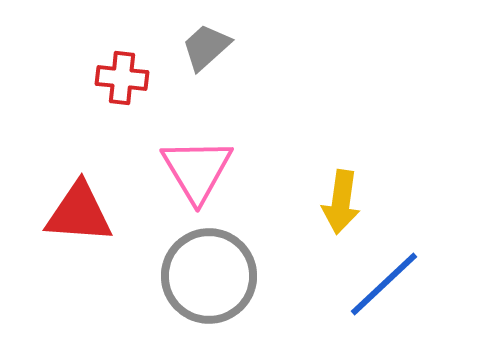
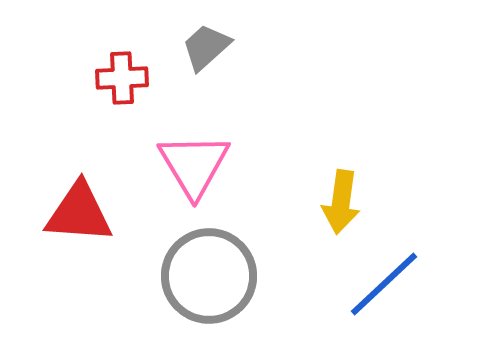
red cross: rotated 9 degrees counterclockwise
pink triangle: moved 3 px left, 5 px up
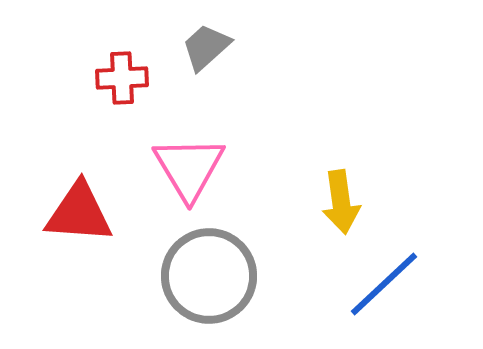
pink triangle: moved 5 px left, 3 px down
yellow arrow: rotated 16 degrees counterclockwise
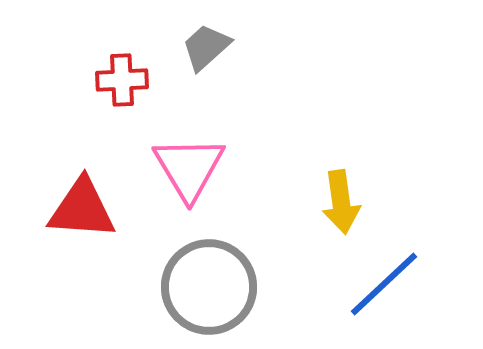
red cross: moved 2 px down
red triangle: moved 3 px right, 4 px up
gray circle: moved 11 px down
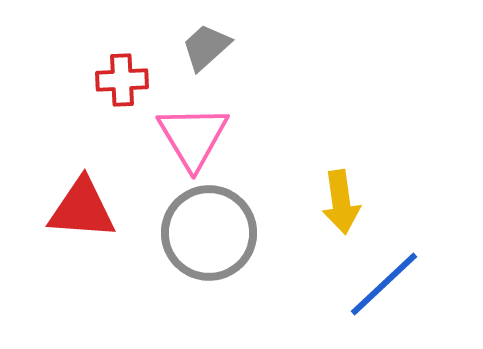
pink triangle: moved 4 px right, 31 px up
gray circle: moved 54 px up
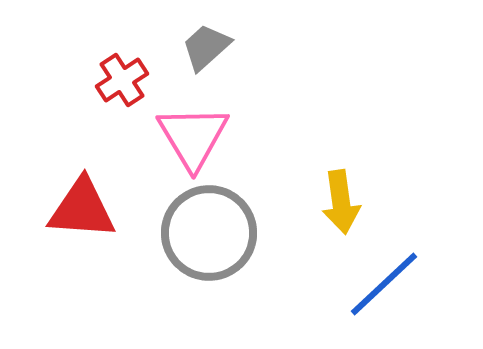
red cross: rotated 30 degrees counterclockwise
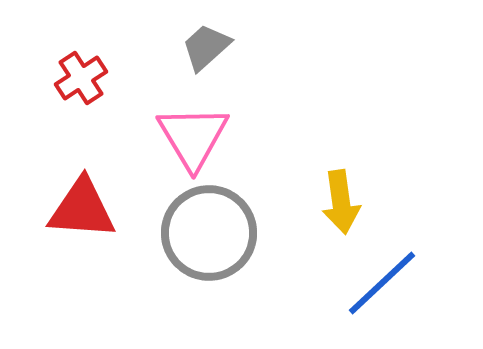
red cross: moved 41 px left, 2 px up
blue line: moved 2 px left, 1 px up
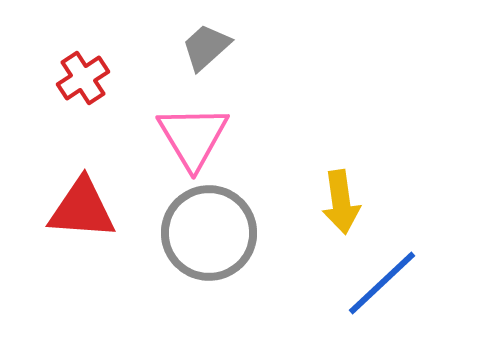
red cross: moved 2 px right
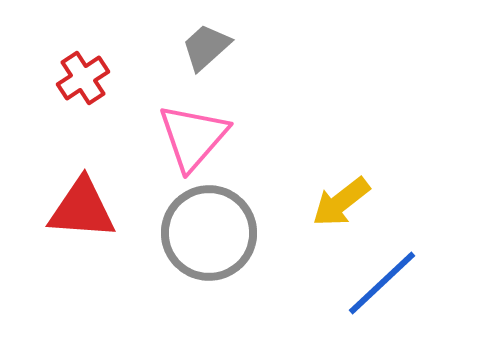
pink triangle: rotated 12 degrees clockwise
yellow arrow: rotated 60 degrees clockwise
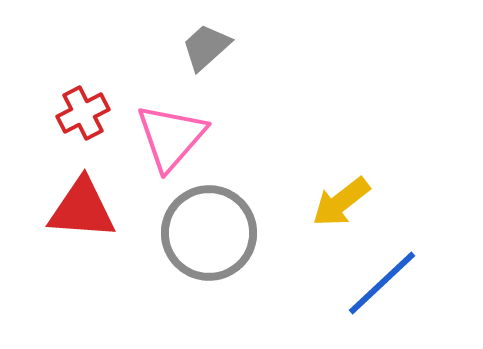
red cross: moved 35 px down; rotated 6 degrees clockwise
pink triangle: moved 22 px left
